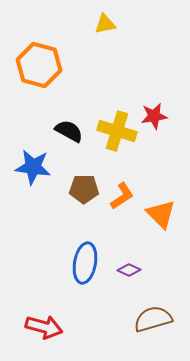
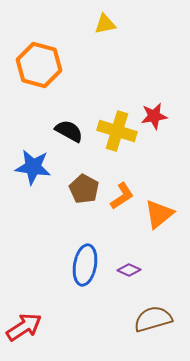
brown pentagon: rotated 28 degrees clockwise
orange triangle: moved 2 px left; rotated 36 degrees clockwise
blue ellipse: moved 2 px down
red arrow: moved 20 px left; rotated 48 degrees counterclockwise
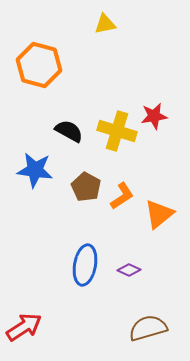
blue star: moved 2 px right, 3 px down
brown pentagon: moved 2 px right, 2 px up
brown semicircle: moved 5 px left, 9 px down
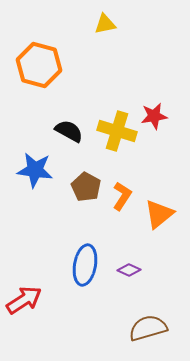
orange L-shape: rotated 24 degrees counterclockwise
red arrow: moved 27 px up
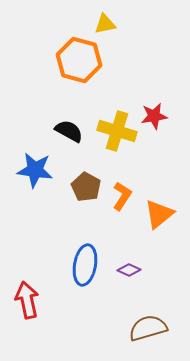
orange hexagon: moved 40 px right, 5 px up
red arrow: moved 3 px right; rotated 69 degrees counterclockwise
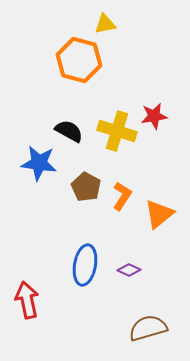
blue star: moved 4 px right, 7 px up
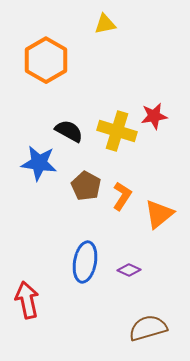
orange hexagon: moved 33 px left; rotated 15 degrees clockwise
brown pentagon: moved 1 px up
blue ellipse: moved 3 px up
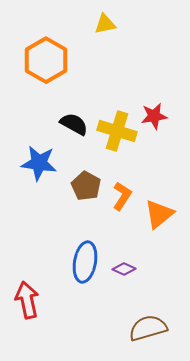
black semicircle: moved 5 px right, 7 px up
purple diamond: moved 5 px left, 1 px up
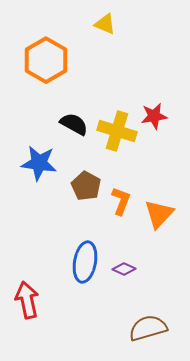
yellow triangle: rotated 35 degrees clockwise
orange L-shape: moved 1 px left, 5 px down; rotated 12 degrees counterclockwise
orange triangle: rotated 8 degrees counterclockwise
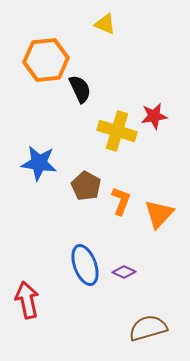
orange hexagon: rotated 24 degrees clockwise
black semicircle: moved 6 px right, 35 px up; rotated 36 degrees clockwise
blue ellipse: moved 3 px down; rotated 30 degrees counterclockwise
purple diamond: moved 3 px down
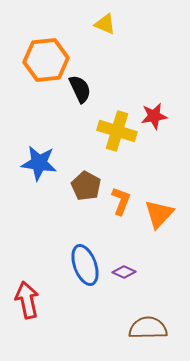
brown semicircle: rotated 15 degrees clockwise
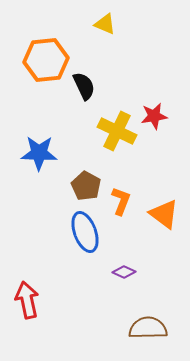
black semicircle: moved 4 px right, 3 px up
yellow cross: rotated 9 degrees clockwise
blue star: moved 10 px up; rotated 6 degrees counterclockwise
orange triangle: moved 5 px right; rotated 36 degrees counterclockwise
blue ellipse: moved 33 px up
